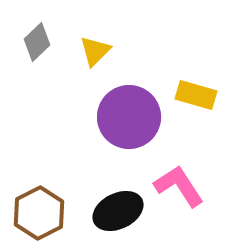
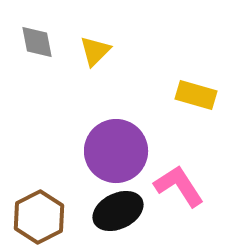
gray diamond: rotated 57 degrees counterclockwise
purple circle: moved 13 px left, 34 px down
brown hexagon: moved 4 px down
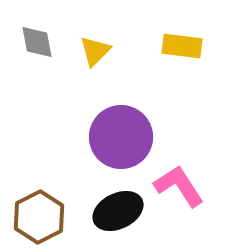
yellow rectangle: moved 14 px left, 49 px up; rotated 9 degrees counterclockwise
purple circle: moved 5 px right, 14 px up
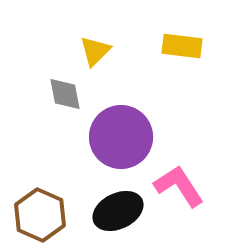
gray diamond: moved 28 px right, 52 px down
brown hexagon: moved 1 px right, 2 px up; rotated 9 degrees counterclockwise
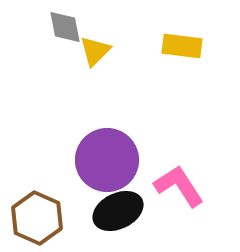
gray diamond: moved 67 px up
purple circle: moved 14 px left, 23 px down
brown hexagon: moved 3 px left, 3 px down
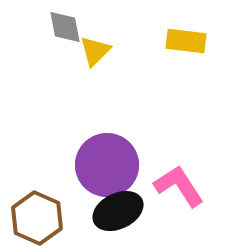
yellow rectangle: moved 4 px right, 5 px up
purple circle: moved 5 px down
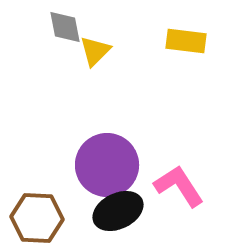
brown hexagon: rotated 21 degrees counterclockwise
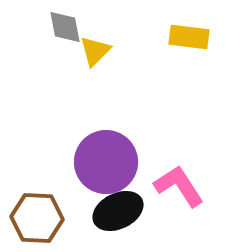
yellow rectangle: moved 3 px right, 4 px up
purple circle: moved 1 px left, 3 px up
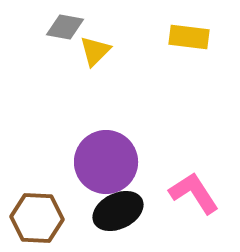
gray diamond: rotated 69 degrees counterclockwise
pink L-shape: moved 15 px right, 7 px down
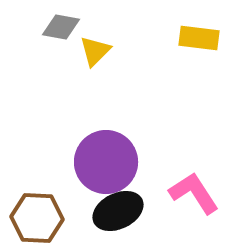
gray diamond: moved 4 px left
yellow rectangle: moved 10 px right, 1 px down
